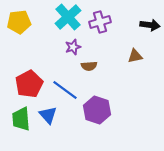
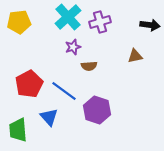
blue line: moved 1 px left, 1 px down
blue triangle: moved 1 px right, 2 px down
green trapezoid: moved 3 px left, 11 px down
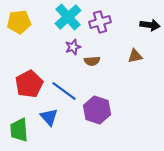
brown semicircle: moved 3 px right, 5 px up
green trapezoid: moved 1 px right
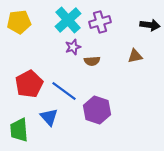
cyan cross: moved 3 px down
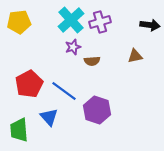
cyan cross: moved 3 px right
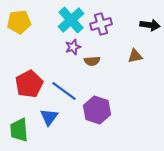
purple cross: moved 1 px right, 2 px down
blue triangle: rotated 18 degrees clockwise
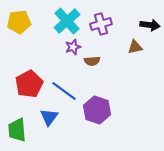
cyan cross: moved 4 px left, 1 px down
brown triangle: moved 9 px up
green trapezoid: moved 2 px left
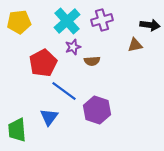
purple cross: moved 1 px right, 4 px up
brown triangle: moved 2 px up
red pentagon: moved 14 px right, 21 px up
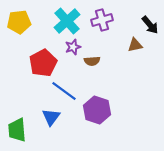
black arrow: rotated 42 degrees clockwise
blue triangle: moved 2 px right
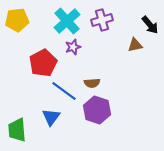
yellow pentagon: moved 2 px left, 2 px up
brown semicircle: moved 22 px down
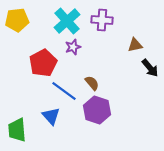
purple cross: rotated 20 degrees clockwise
black arrow: moved 43 px down
brown semicircle: rotated 126 degrees counterclockwise
blue triangle: moved 1 px up; rotated 18 degrees counterclockwise
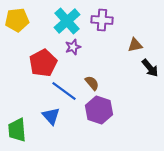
purple hexagon: moved 2 px right
